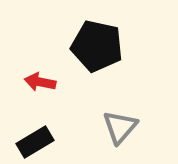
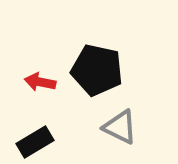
black pentagon: moved 24 px down
gray triangle: rotated 45 degrees counterclockwise
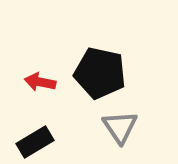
black pentagon: moved 3 px right, 3 px down
gray triangle: rotated 30 degrees clockwise
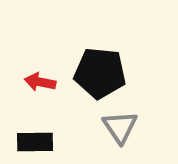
black pentagon: rotated 6 degrees counterclockwise
black rectangle: rotated 30 degrees clockwise
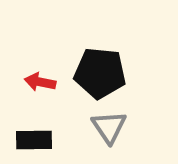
gray triangle: moved 11 px left
black rectangle: moved 1 px left, 2 px up
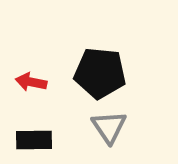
red arrow: moved 9 px left
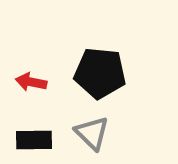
gray triangle: moved 17 px left, 6 px down; rotated 12 degrees counterclockwise
